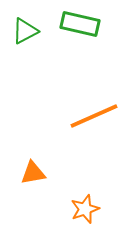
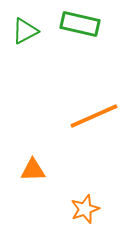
orange triangle: moved 3 px up; rotated 8 degrees clockwise
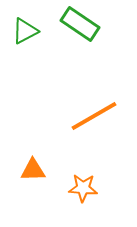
green rectangle: rotated 21 degrees clockwise
orange line: rotated 6 degrees counterclockwise
orange star: moved 2 px left, 21 px up; rotated 24 degrees clockwise
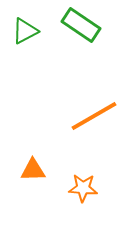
green rectangle: moved 1 px right, 1 px down
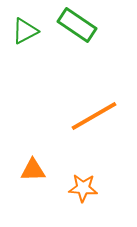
green rectangle: moved 4 px left
